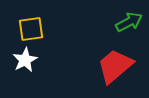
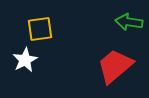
green arrow: rotated 144 degrees counterclockwise
yellow square: moved 9 px right
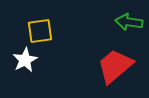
yellow square: moved 2 px down
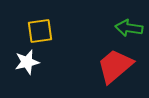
green arrow: moved 6 px down
white star: moved 2 px right, 2 px down; rotated 15 degrees clockwise
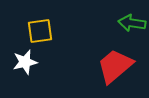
green arrow: moved 3 px right, 5 px up
white star: moved 2 px left
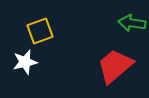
yellow square: rotated 12 degrees counterclockwise
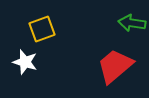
yellow square: moved 2 px right, 2 px up
white star: rotated 30 degrees clockwise
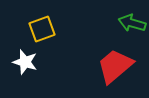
green arrow: rotated 8 degrees clockwise
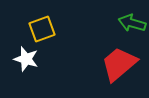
white star: moved 1 px right, 3 px up
red trapezoid: moved 4 px right, 2 px up
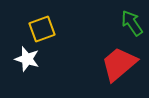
green arrow: rotated 40 degrees clockwise
white star: moved 1 px right
